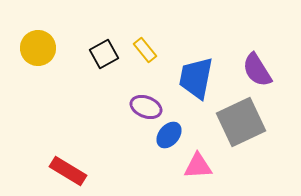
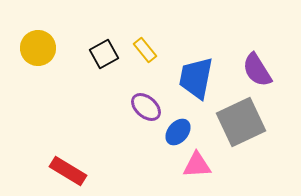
purple ellipse: rotated 20 degrees clockwise
blue ellipse: moved 9 px right, 3 px up
pink triangle: moved 1 px left, 1 px up
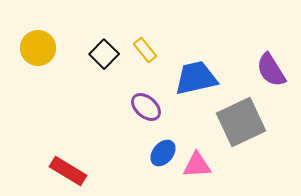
black square: rotated 16 degrees counterclockwise
purple semicircle: moved 14 px right
blue trapezoid: rotated 66 degrees clockwise
blue ellipse: moved 15 px left, 21 px down
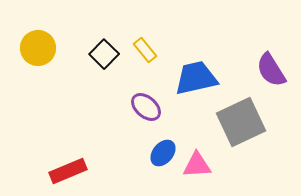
red rectangle: rotated 54 degrees counterclockwise
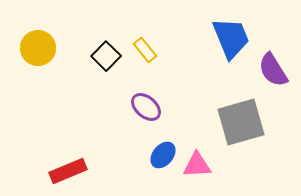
black square: moved 2 px right, 2 px down
purple semicircle: moved 2 px right
blue trapezoid: moved 35 px right, 40 px up; rotated 81 degrees clockwise
gray square: rotated 9 degrees clockwise
blue ellipse: moved 2 px down
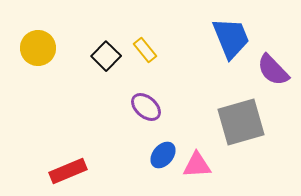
purple semicircle: rotated 12 degrees counterclockwise
